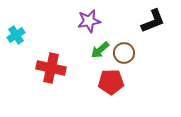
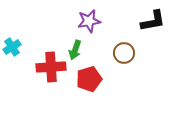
black L-shape: rotated 12 degrees clockwise
cyan cross: moved 4 px left, 12 px down
green arrow: moved 25 px left; rotated 30 degrees counterclockwise
red cross: moved 1 px up; rotated 16 degrees counterclockwise
red pentagon: moved 22 px left, 3 px up; rotated 15 degrees counterclockwise
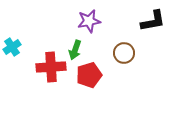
red pentagon: moved 4 px up
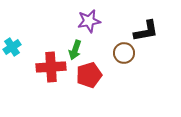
black L-shape: moved 7 px left, 10 px down
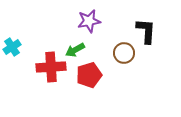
black L-shape: rotated 76 degrees counterclockwise
green arrow: rotated 42 degrees clockwise
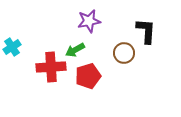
red pentagon: moved 1 px left, 1 px down
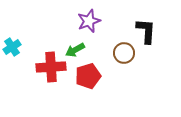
purple star: rotated 10 degrees counterclockwise
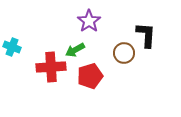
purple star: rotated 15 degrees counterclockwise
black L-shape: moved 4 px down
cyan cross: rotated 36 degrees counterclockwise
red pentagon: moved 2 px right
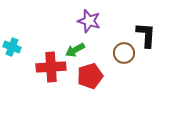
purple star: rotated 20 degrees counterclockwise
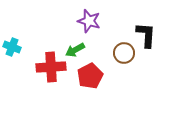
red pentagon: rotated 10 degrees counterclockwise
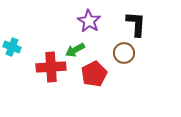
purple star: rotated 15 degrees clockwise
black L-shape: moved 10 px left, 11 px up
red pentagon: moved 4 px right, 2 px up
